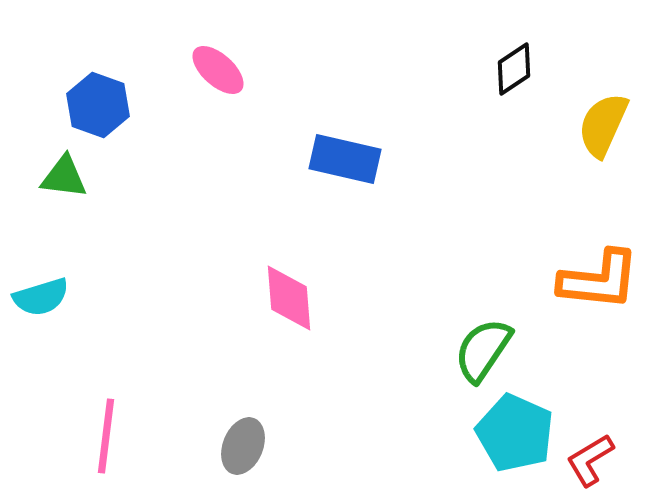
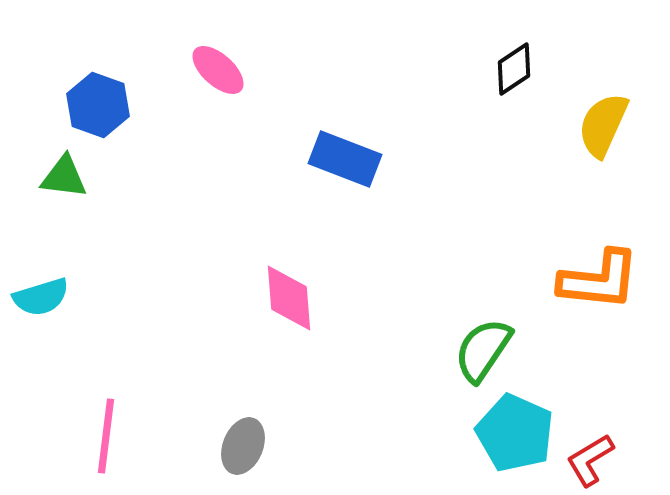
blue rectangle: rotated 8 degrees clockwise
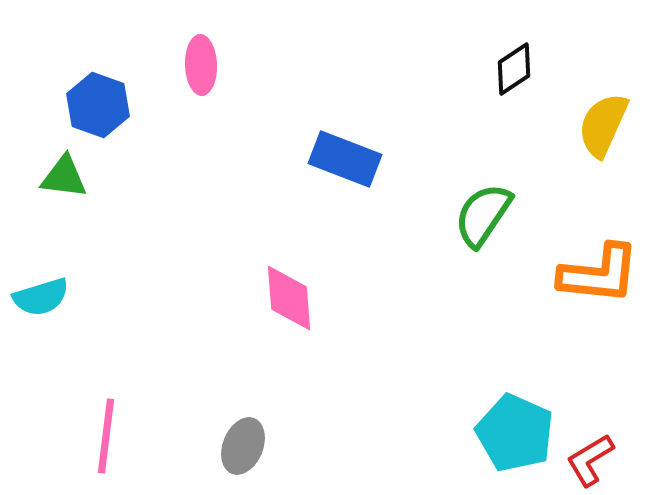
pink ellipse: moved 17 px left, 5 px up; rotated 46 degrees clockwise
orange L-shape: moved 6 px up
green semicircle: moved 135 px up
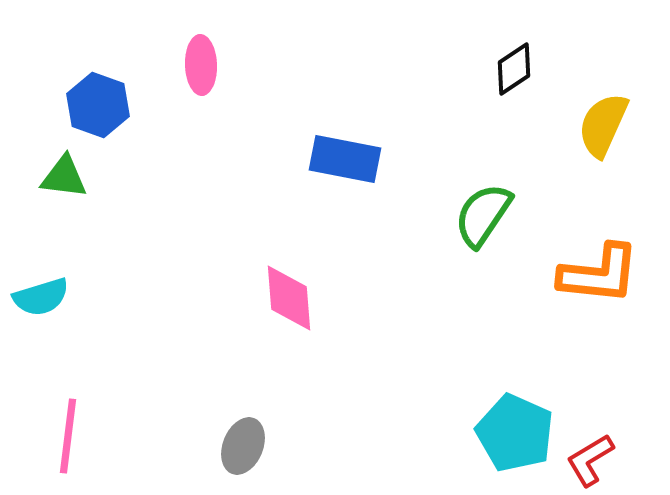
blue rectangle: rotated 10 degrees counterclockwise
pink line: moved 38 px left
